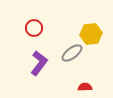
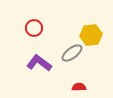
yellow hexagon: moved 1 px down
purple L-shape: rotated 90 degrees counterclockwise
red semicircle: moved 6 px left
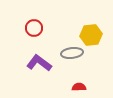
gray ellipse: rotated 30 degrees clockwise
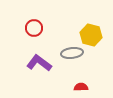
yellow hexagon: rotated 20 degrees clockwise
red semicircle: moved 2 px right
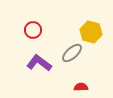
red circle: moved 1 px left, 2 px down
yellow hexagon: moved 3 px up
gray ellipse: rotated 35 degrees counterclockwise
